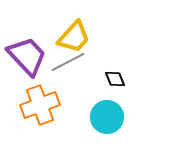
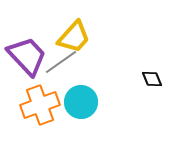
gray line: moved 7 px left; rotated 8 degrees counterclockwise
black diamond: moved 37 px right
cyan circle: moved 26 px left, 15 px up
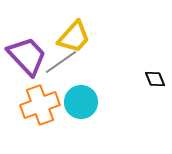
black diamond: moved 3 px right
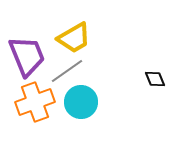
yellow trapezoid: moved 1 px down; rotated 18 degrees clockwise
purple trapezoid: rotated 21 degrees clockwise
gray line: moved 6 px right, 9 px down
orange cross: moved 5 px left, 3 px up
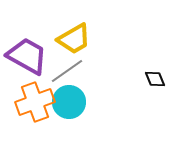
yellow trapezoid: moved 1 px down
purple trapezoid: rotated 39 degrees counterclockwise
cyan circle: moved 12 px left
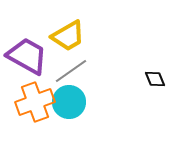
yellow trapezoid: moved 6 px left, 3 px up
gray line: moved 4 px right
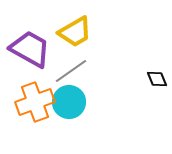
yellow trapezoid: moved 7 px right, 4 px up
purple trapezoid: moved 3 px right, 7 px up
black diamond: moved 2 px right
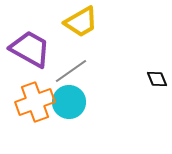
yellow trapezoid: moved 6 px right, 10 px up
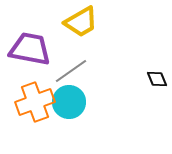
purple trapezoid: rotated 18 degrees counterclockwise
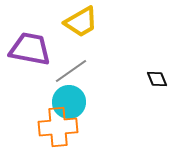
orange cross: moved 23 px right, 25 px down; rotated 15 degrees clockwise
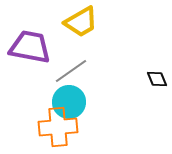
purple trapezoid: moved 2 px up
